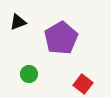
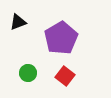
green circle: moved 1 px left, 1 px up
red square: moved 18 px left, 8 px up
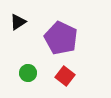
black triangle: rotated 12 degrees counterclockwise
purple pentagon: rotated 16 degrees counterclockwise
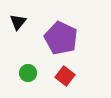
black triangle: rotated 18 degrees counterclockwise
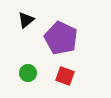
black triangle: moved 8 px right, 2 px up; rotated 12 degrees clockwise
red square: rotated 18 degrees counterclockwise
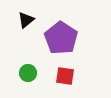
purple pentagon: rotated 8 degrees clockwise
red square: rotated 12 degrees counterclockwise
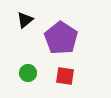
black triangle: moved 1 px left
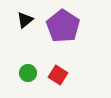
purple pentagon: moved 2 px right, 12 px up
red square: moved 7 px left, 1 px up; rotated 24 degrees clockwise
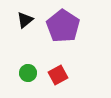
red square: rotated 30 degrees clockwise
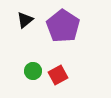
green circle: moved 5 px right, 2 px up
